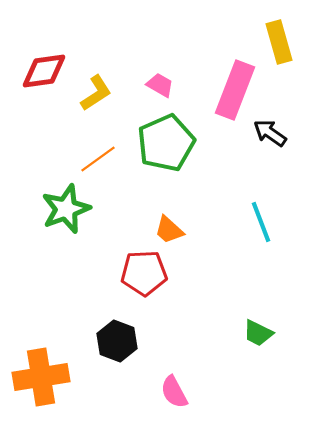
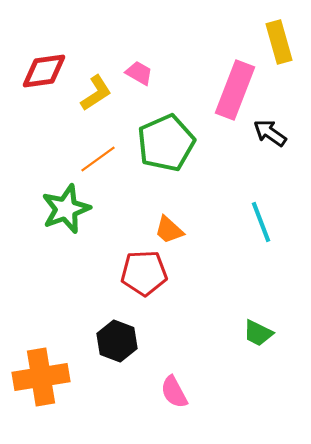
pink trapezoid: moved 21 px left, 12 px up
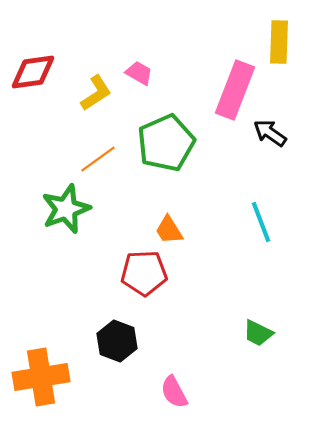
yellow rectangle: rotated 18 degrees clockwise
red diamond: moved 11 px left, 1 px down
orange trapezoid: rotated 16 degrees clockwise
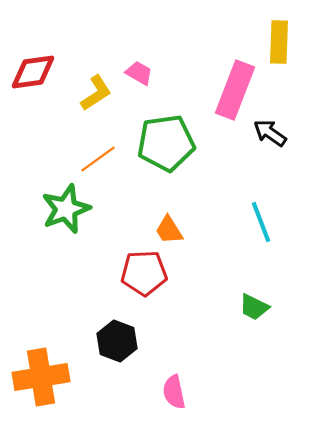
green pentagon: rotated 16 degrees clockwise
green trapezoid: moved 4 px left, 26 px up
pink semicircle: rotated 16 degrees clockwise
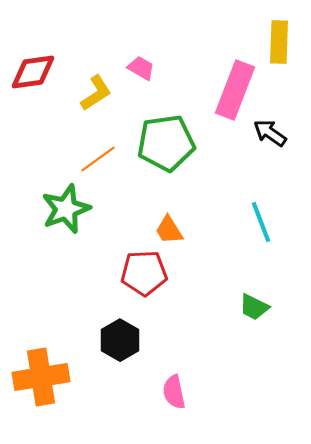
pink trapezoid: moved 2 px right, 5 px up
black hexagon: moved 3 px right, 1 px up; rotated 9 degrees clockwise
